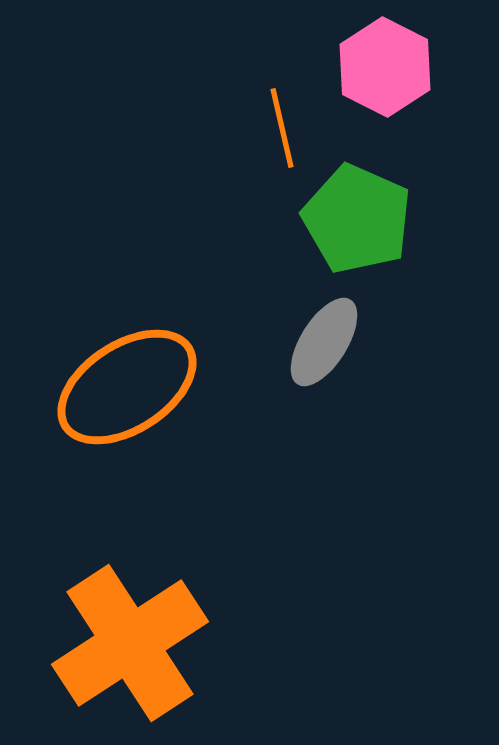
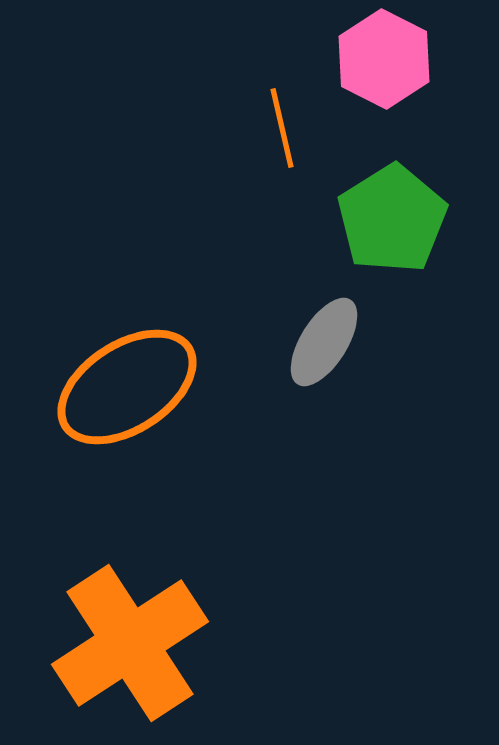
pink hexagon: moved 1 px left, 8 px up
green pentagon: moved 35 px right; rotated 16 degrees clockwise
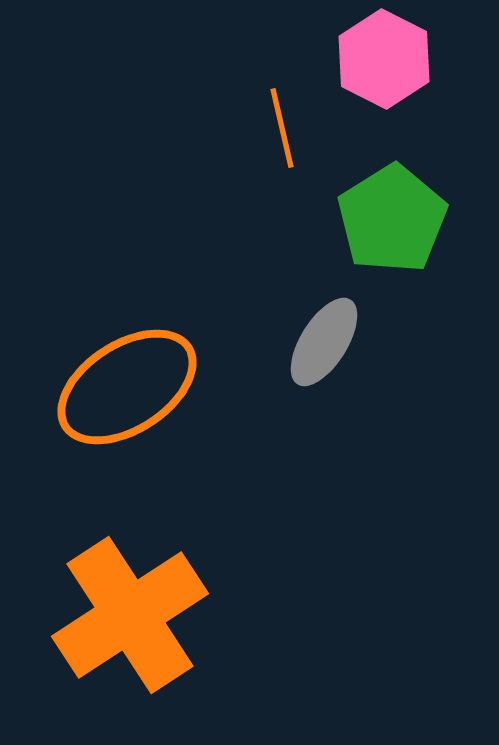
orange cross: moved 28 px up
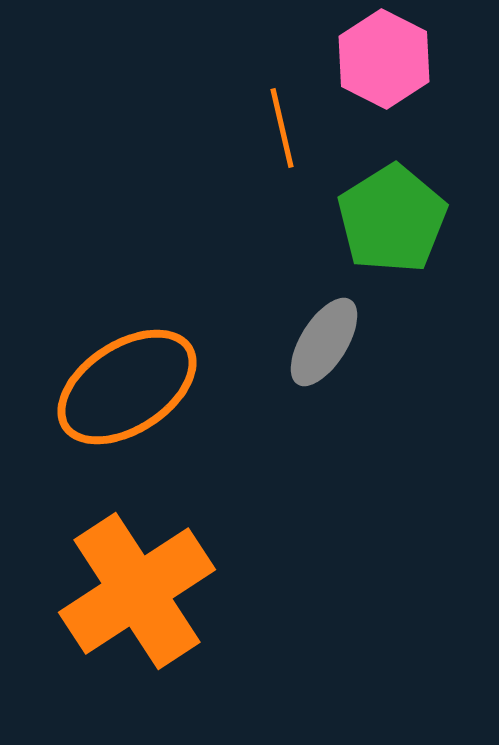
orange cross: moved 7 px right, 24 px up
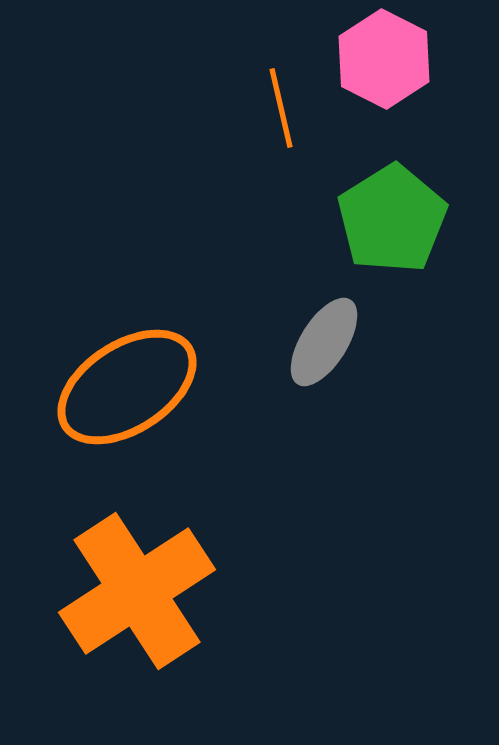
orange line: moved 1 px left, 20 px up
